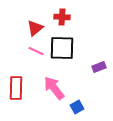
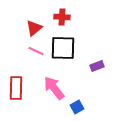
red triangle: moved 1 px left
black square: moved 1 px right
purple rectangle: moved 2 px left, 1 px up
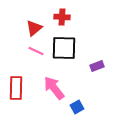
black square: moved 1 px right
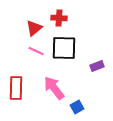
red cross: moved 3 px left, 1 px down
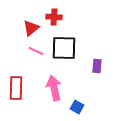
red cross: moved 5 px left, 1 px up
red triangle: moved 3 px left
purple rectangle: rotated 64 degrees counterclockwise
pink arrow: rotated 25 degrees clockwise
blue square: rotated 32 degrees counterclockwise
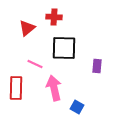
red triangle: moved 4 px left
pink line: moved 1 px left, 13 px down
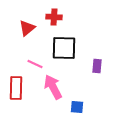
pink arrow: moved 1 px left, 1 px up; rotated 15 degrees counterclockwise
blue square: rotated 24 degrees counterclockwise
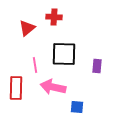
black square: moved 6 px down
pink line: moved 1 px down; rotated 56 degrees clockwise
pink arrow: rotated 50 degrees counterclockwise
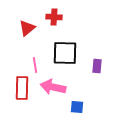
black square: moved 1 px right, 1 px up
red rectangle: moved 6 px right
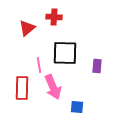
pink line: moved 4 px right
pink arrow: rotated 125 degrees counterclockwise
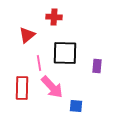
red triangle: moved 7 px down
pink line: moved 2 px up
pink arrow: moved 1 px left; rotated 20 degrees counterclockwise
blue square: moved 1 px left, 1 px up
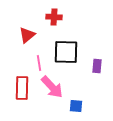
black square: moved 1 px right, 1 px up
